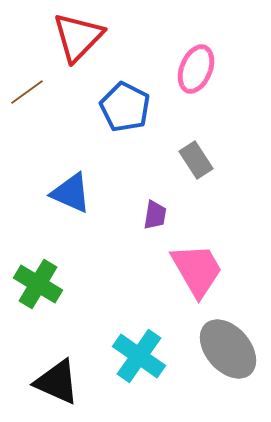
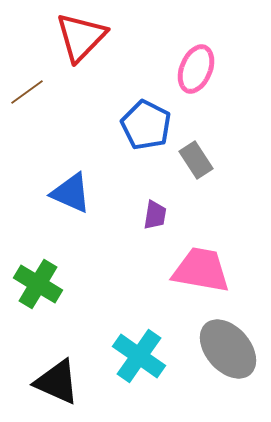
red triangle: moved 3 px right
blue pentagon: moved 21 px right, 18 px down
pink trapezoid: moved 4 px right; rotated 50 degrees counterclockwise
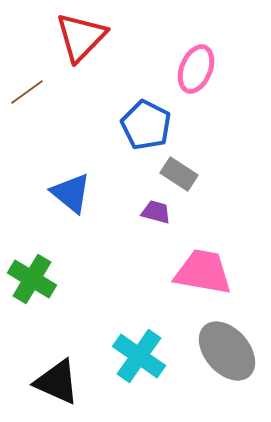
gray rectangle: moved 17 px left, 14 px down; rotated 24 degrees counterclockwise
blue triangle: rotated 15 degrees clockwise
purple trapezoid: moved 1 px right, 3 px up; rotated 84 degrees counterclockwise
pink trapezoid: moved 2 px right, 2 px down
green cross: moved 6 px left, 5 px up
gray ellipse: moved 1 px left, 2 px down
